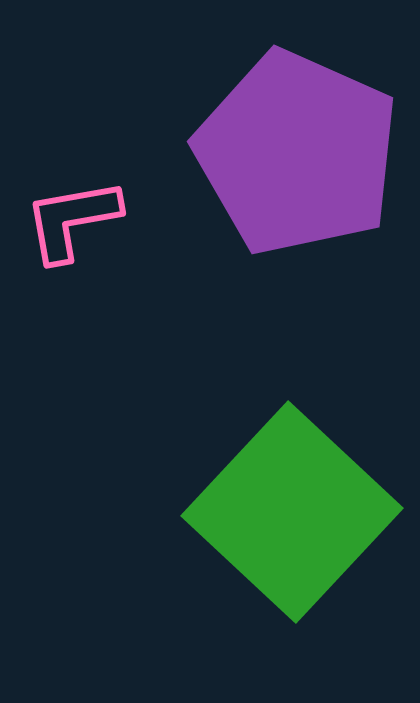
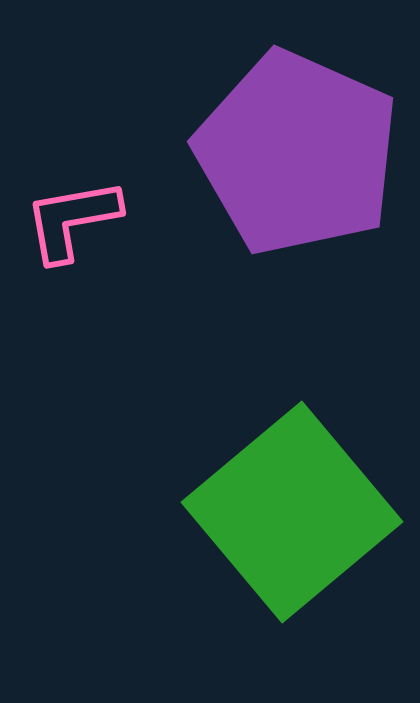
green square: rotated 7 degrees clockwise
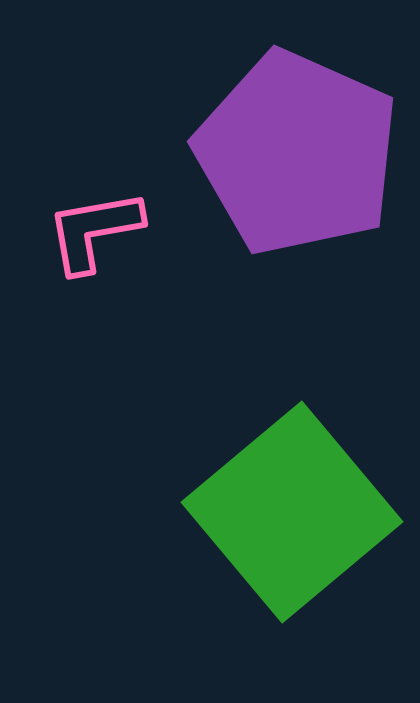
pink L-shape: moved 22 px right, 11 px down
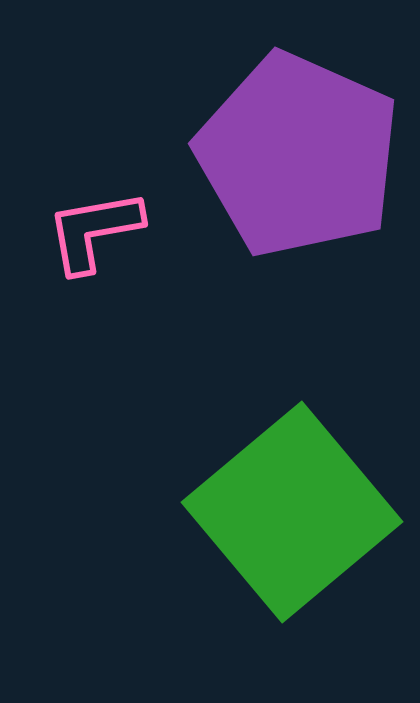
purple pentagon: moved 1 px right, 2 px down
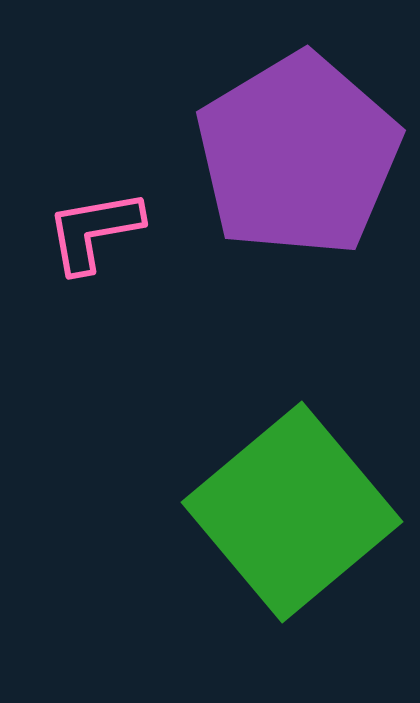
purple pentagon: rotated 17 degrees clockwise
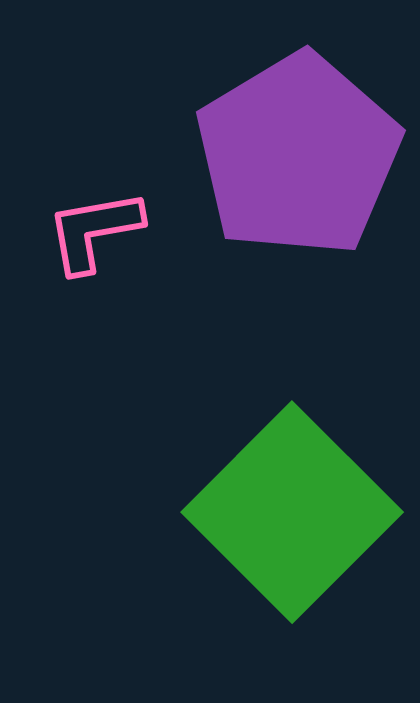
green square: rotated 5 degrees counterclockwise
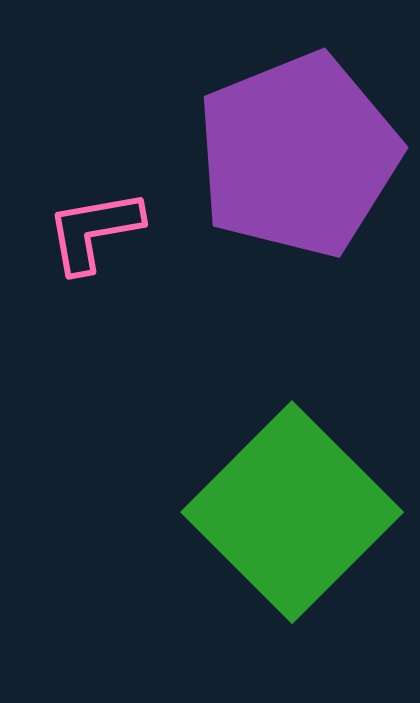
purple pentagon: rotated 9 degrees clockwise
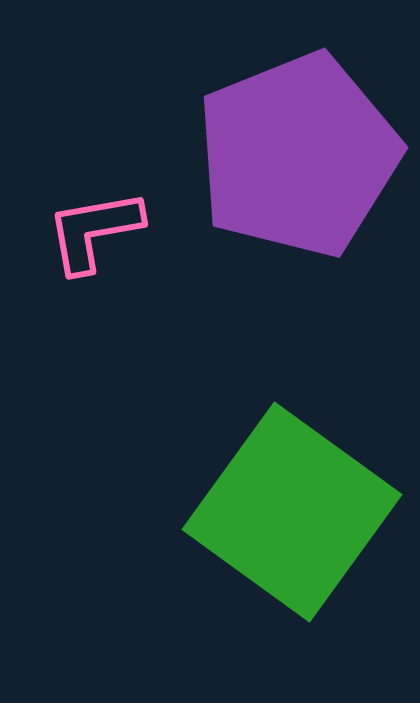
green square: rotated 9 degrees counterclockwise
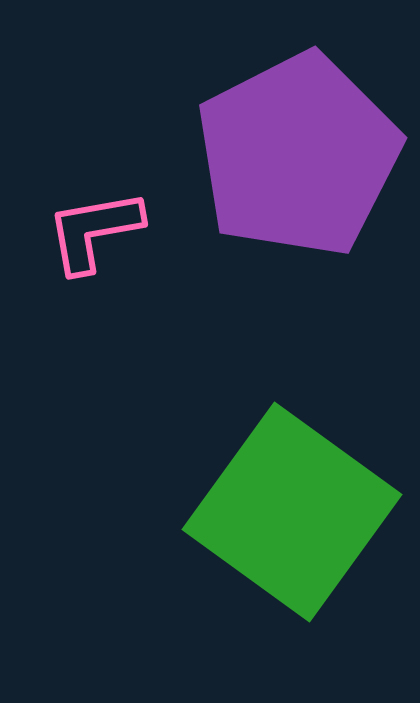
purple pentagon: rotated 5 degrees counterclockwise
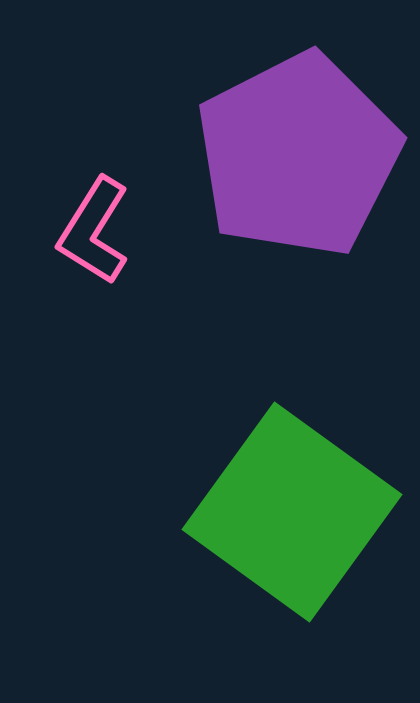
pink L-shape: rotated 48 degrees counterclockwise
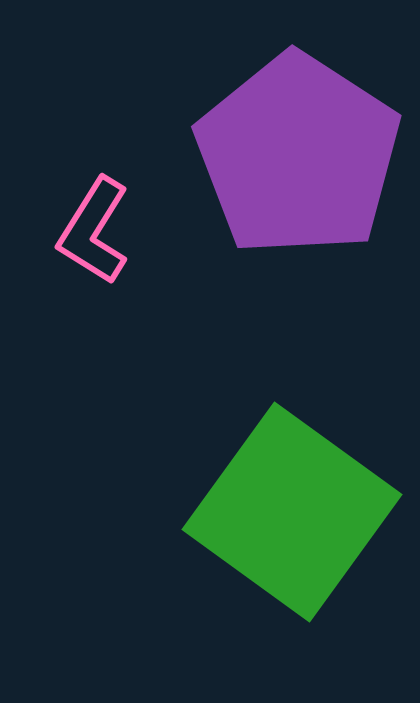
purple pentagon: rotated 12 degrees counterclockwise
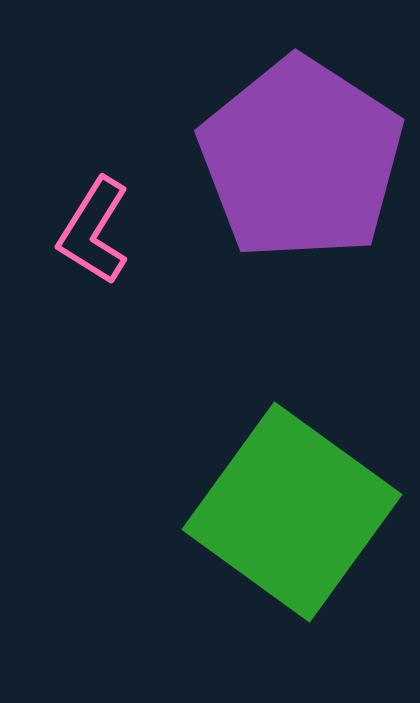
purple pentagon: moved 3 px right, 4 px down
